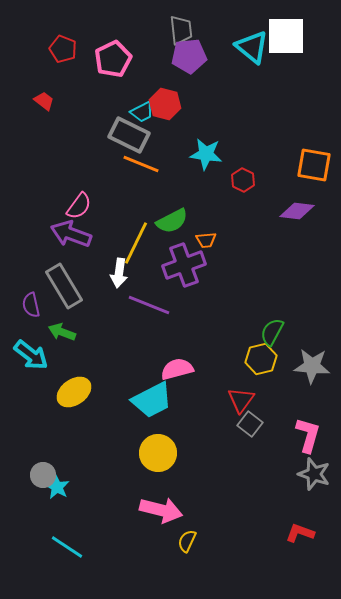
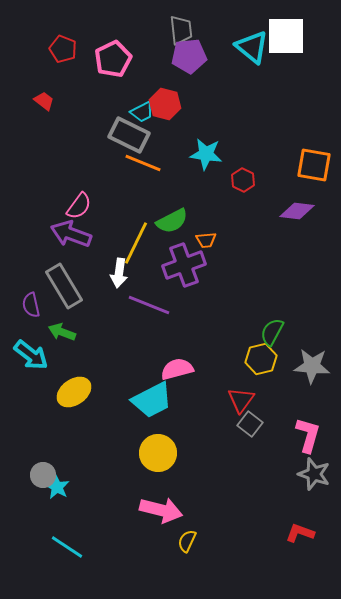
orange line at (141, 164): moved 2 px right, 1 px up
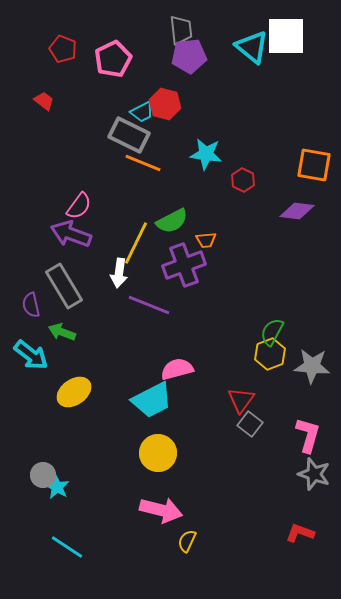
yellow hexagon at (261, 359): moved 9 px right, 5 px up; rotated 8 degrees counterclockwise
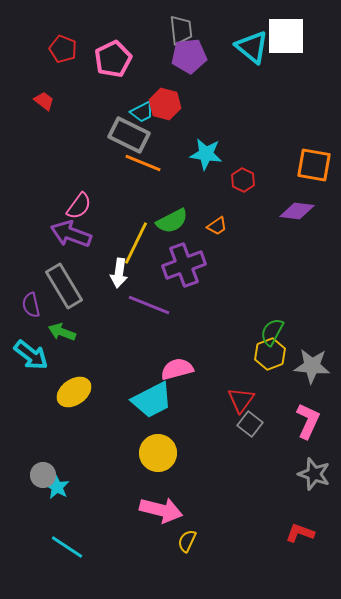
orange trapezoid at (206, 240): moved 11 px right, 14 px up; rotated 30 degrees counterclockwise
pink L-shape at (308, 435): moved 14 px up; rotated 9 degrees clockwise
